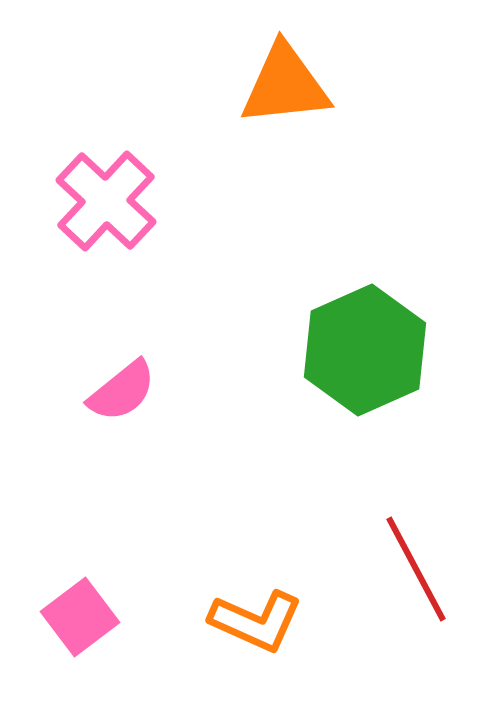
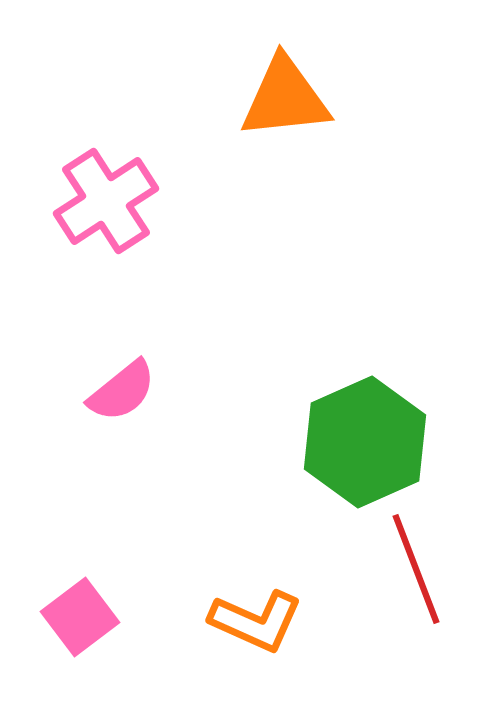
orange triangle: moved 13 px down
pink cross: rotated 14 degrees clockwise
green hexagon: moved 92 px down
red line: rotated 7 degrees clockwise
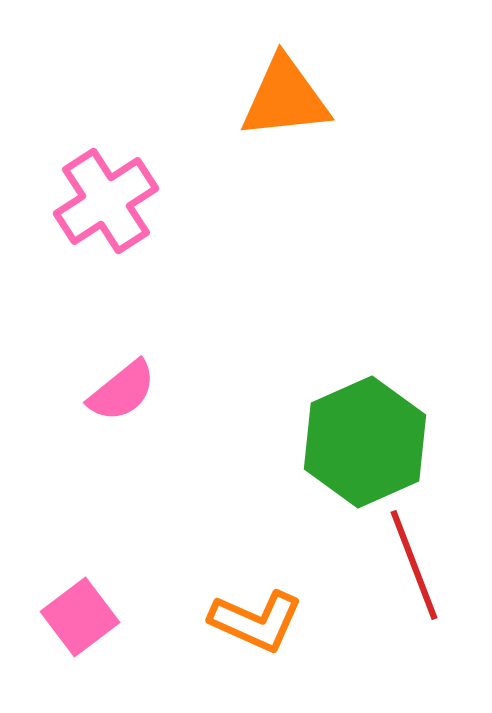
red line: moved 2 px left, 4 px up
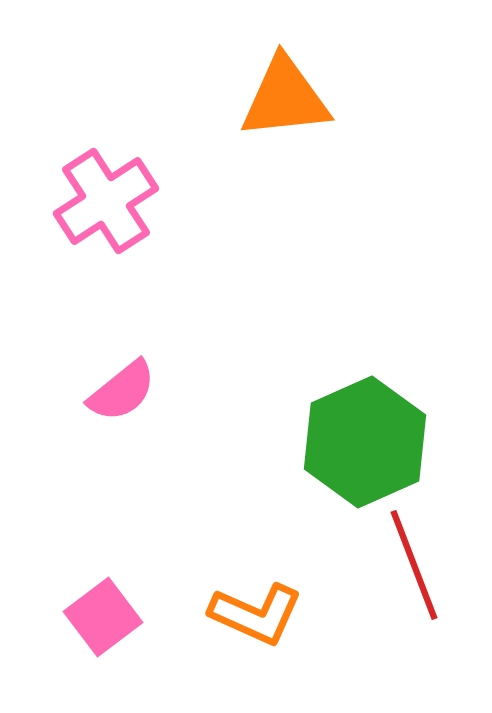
pink square: moved 23 px right
orange L-shape: moved 7 px up
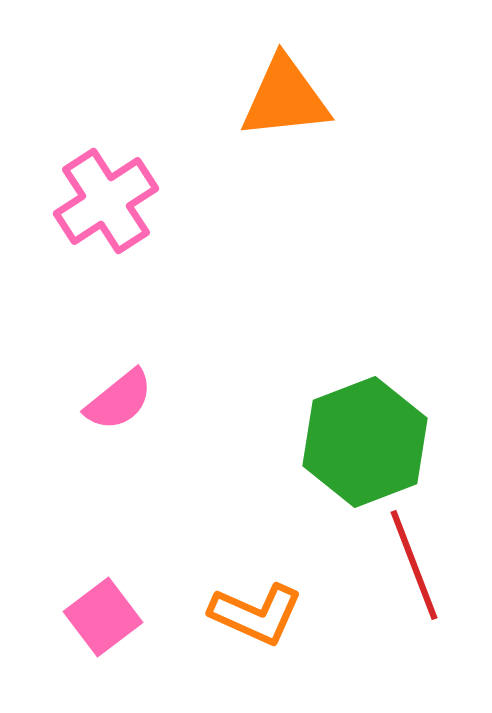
pink semicircle: moved 3 px left, 9 px down
green hexagon: rotated 3 degrees clockwise
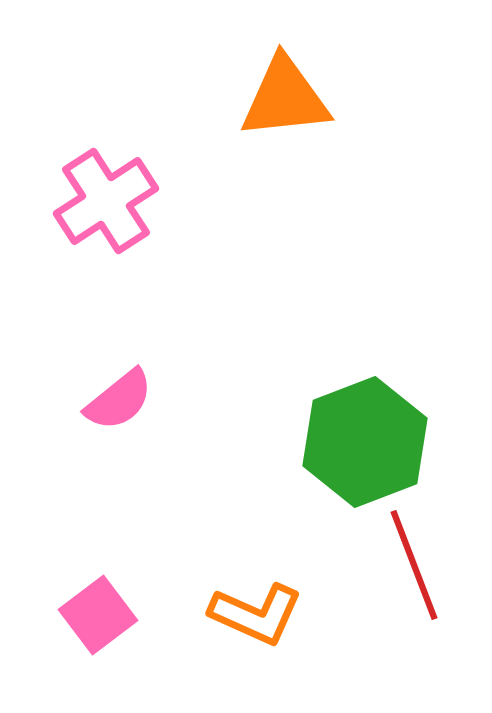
pink square: moved 5 px left, 2 px up
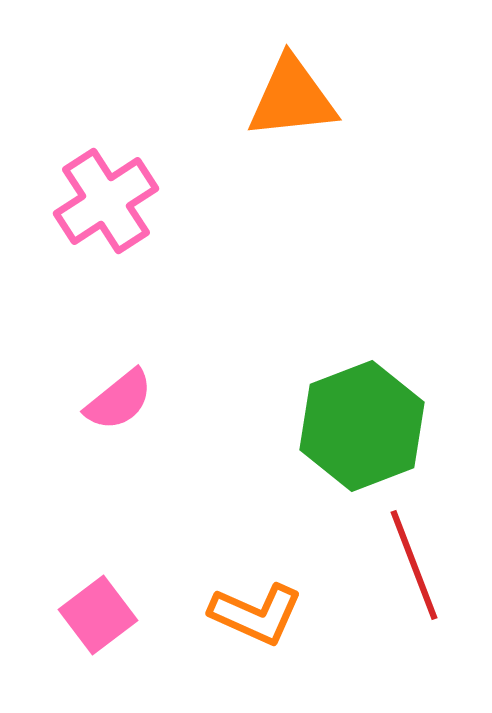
orange triangle: moved 7 px right
green hexagon: moved 3 px left, 16 px up
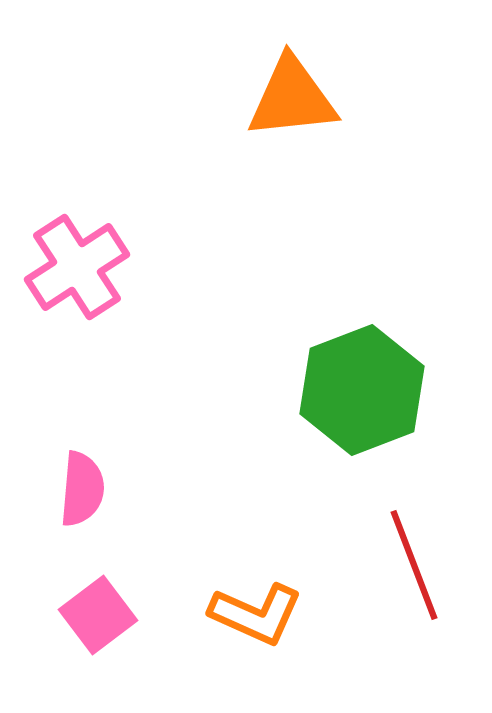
pink cross: moved 29 px left, 66 px down
pink semicircle: moved 37 px left, 89 px down; rotated 46 degrees counterclockwise
green hexagon: moved 36 px up
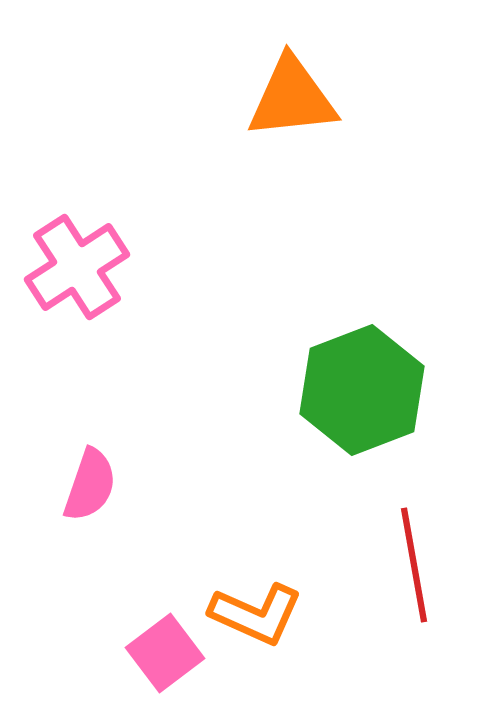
pink semicircle: moved 8 px right, 4 px up; rotated 14 degrees clockwise
red line: rotated 11 degrees clockwise
pink square: moved 67 px right, 38 px down
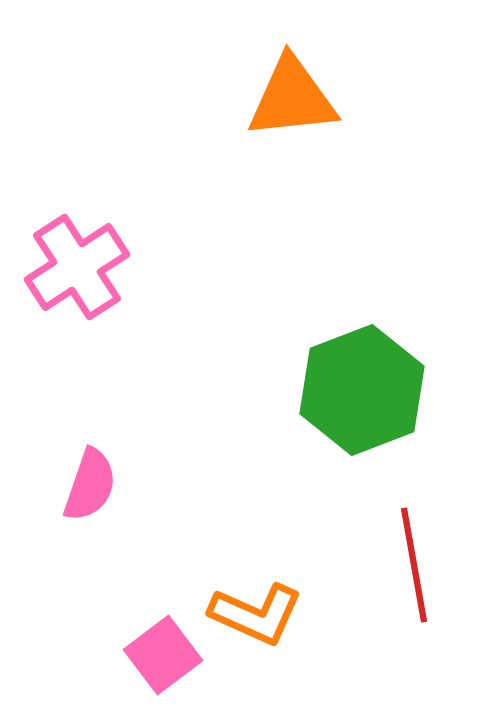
pink square: moved 2 px left, 2 px down
